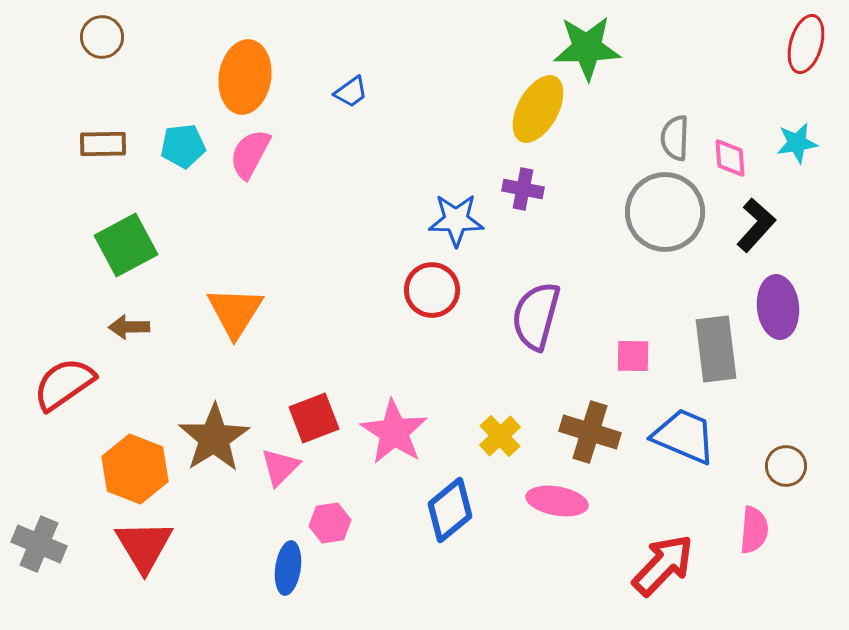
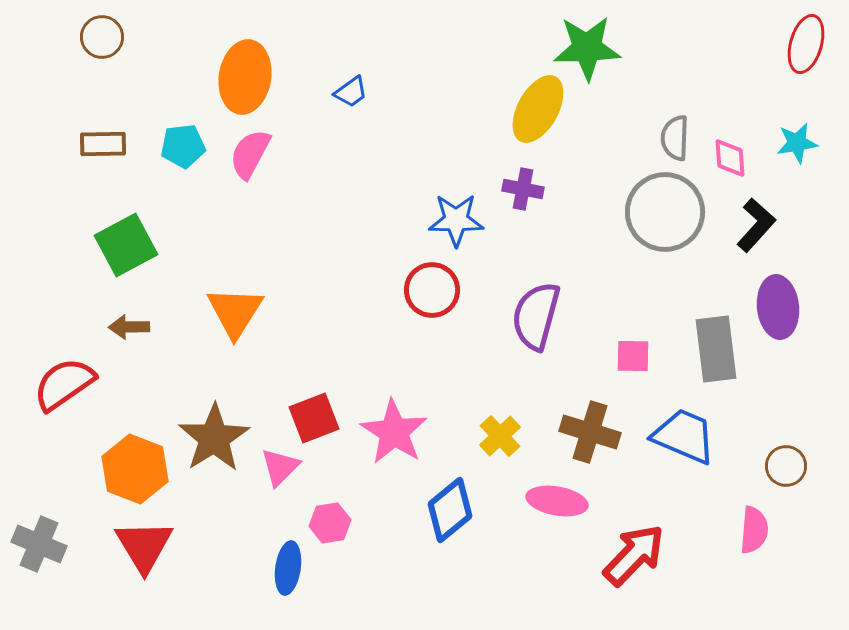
red arrow at (663, 565): moved 29 px left, 10 px up
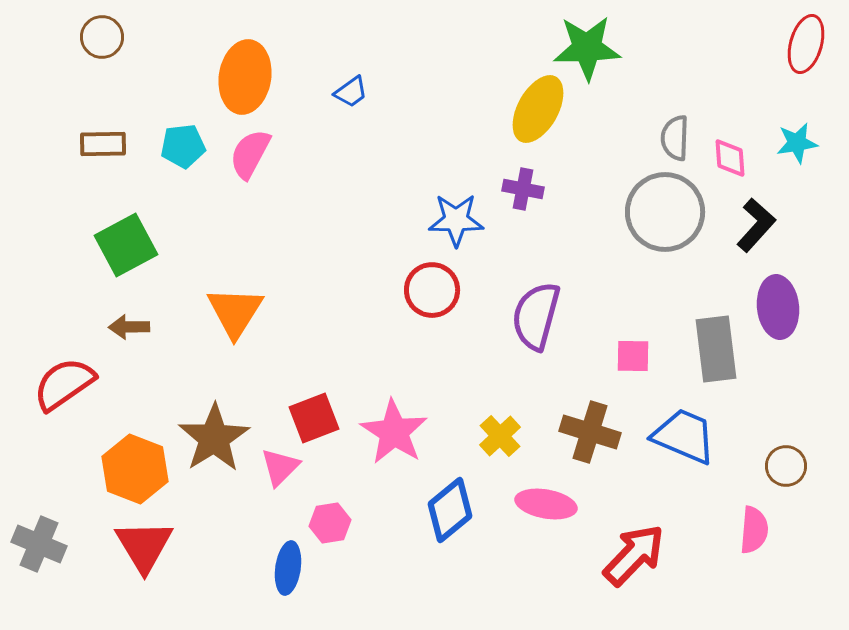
pink ellipse at (557, 501): moved 11 px left, 3 px down
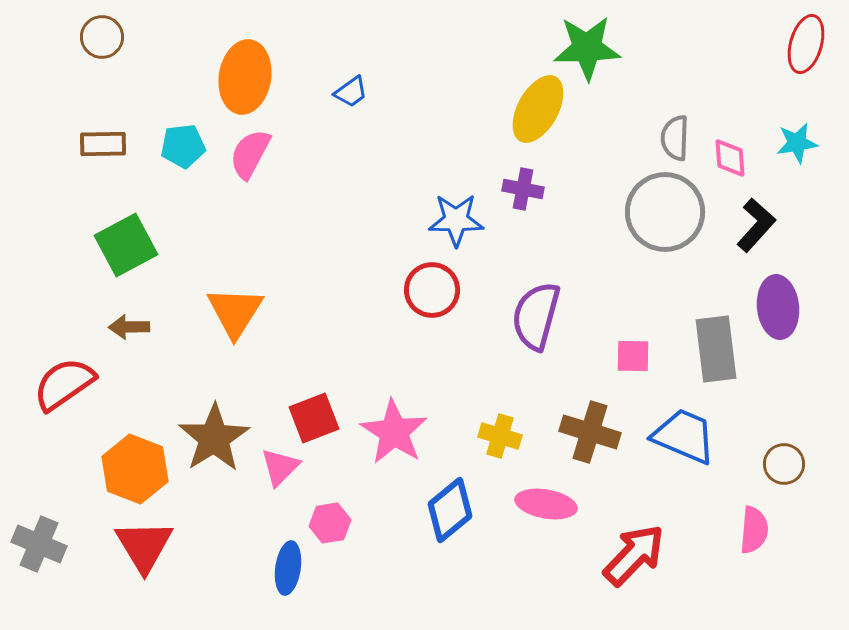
yellow cross at (500, 436): rotated 30 degrees counterclockwise
brown circle at (786, 466): moved 2 px left, 2 px up
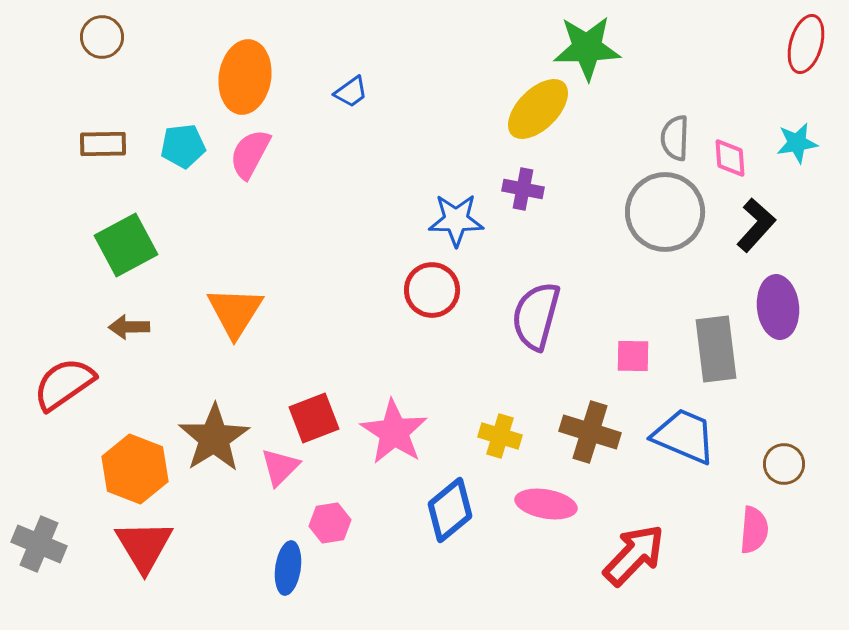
yellow ellipse at (538, 109): rotated 16 degrees clockwise
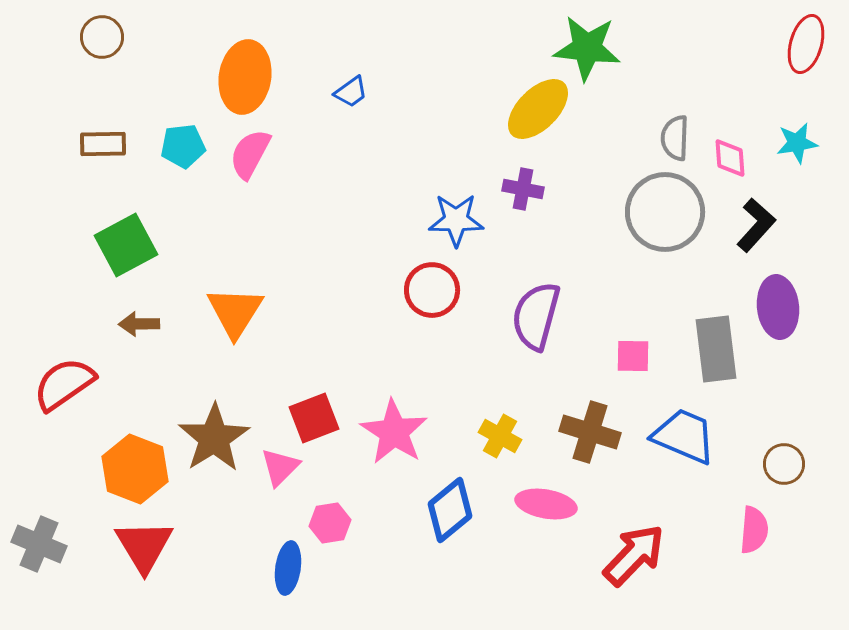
green star at (587, 48): rotated 8 degrees clockwise
brown arrow at (129, 327): moved 10 px right, 3 px up
yellow cross at (500, 436): rotated 12 degrees clockwise
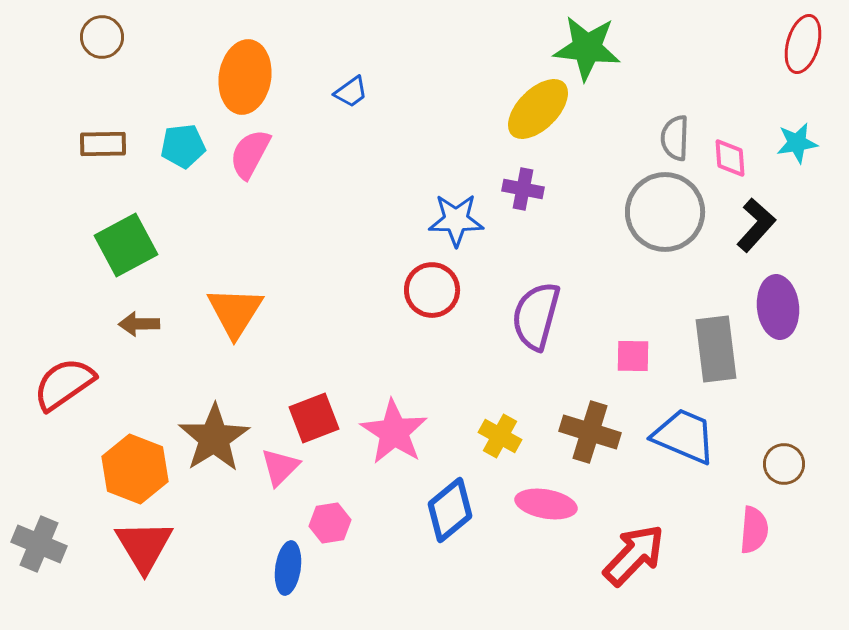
red ellipse at (806, 44): moved 3 px left
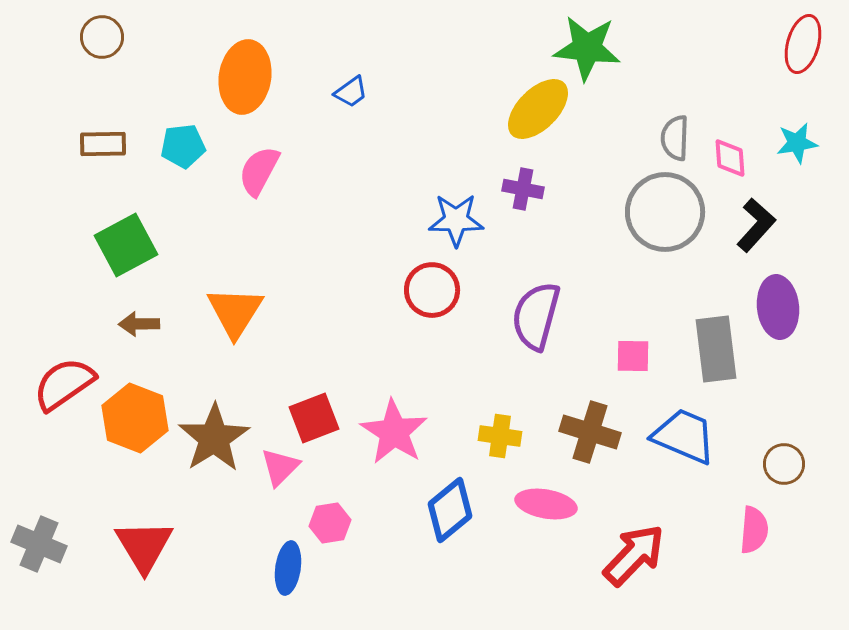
pink semicircle at (250, 154): moved 9 px right, 17 px down
yellow cross at (500, 436): rotated 21 degrees counterclockwise
orange hexagon at (135, 469): moved 51 px up
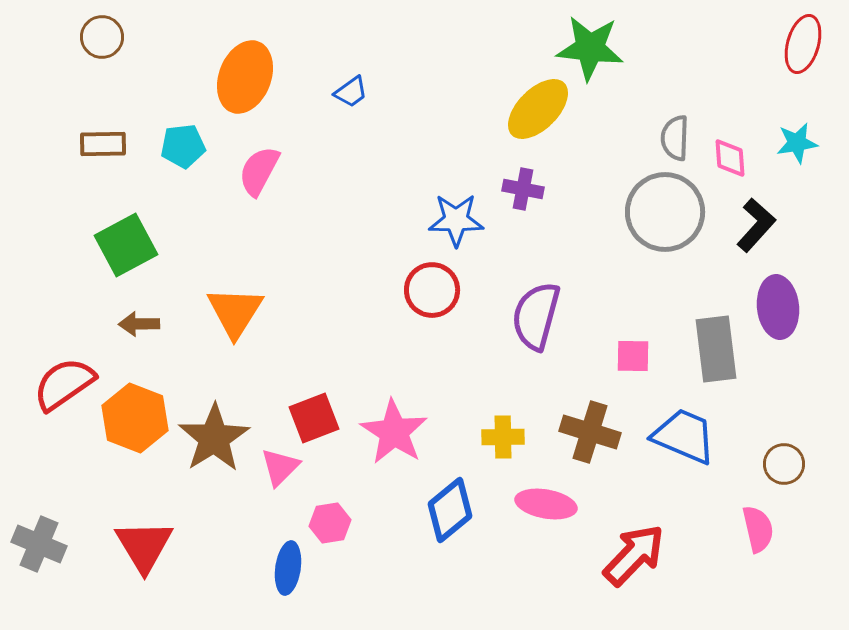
green star at (587, 48): moved 3 px right
orange ellipse at (245, 77): rotated 12 degrees clockwise
yellow cross at (500, 436): moved 3 px right, 1 px down; rotated 9 degrees counterclockwise
pink semicircle at (754, 530): moved 4 px right, 1 px up; rotated 18 degrees counterclockwise
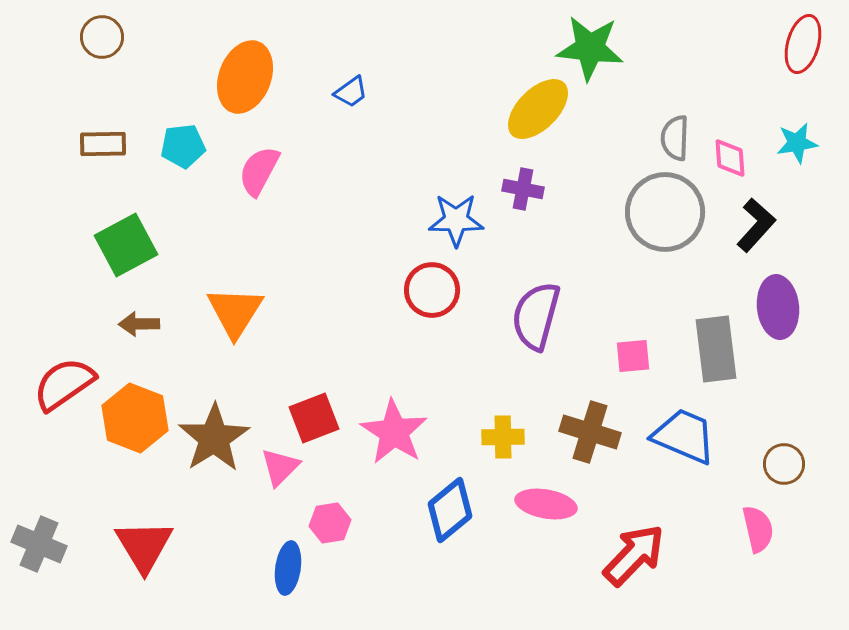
pink square at (633, 356): rotated 6 degrees counterclockwise
